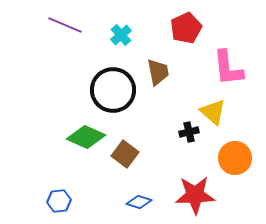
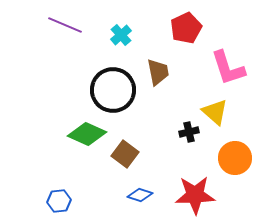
pink L-shape: rotated 12 degrees counterclockwise
yellow triangle: moved 2 px right
green diamond: moved 1 px right, 3 px up
blue diamond: moved 1 px right, 7 px up
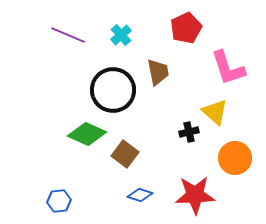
purple line: moved 3 px right, 10 px down
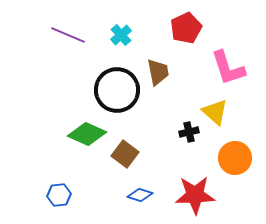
black circle: moved 4 px right
blue hexagon: moved 6 px up
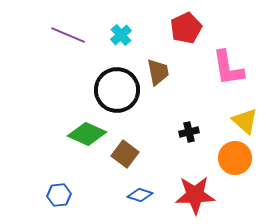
pink L-shape: rotated 9 degrees clockwise
yellow triangle: moved 30 px right, 9 px down
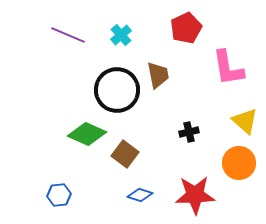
brown trapezoid: moved 3 px down
orange circle: moved 4 px right, 5 px down
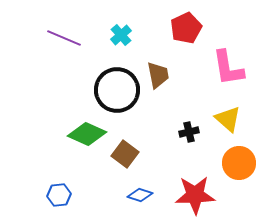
purple line: moved 4 px left, 3 px down
yellow triangle: moved 17 px left, 2 px up
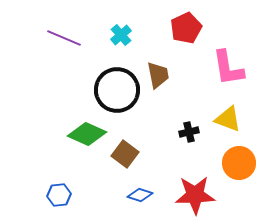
yellow triangle: rotated 20 degrees counterclockwise
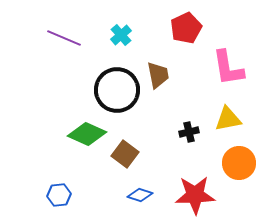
yellow triangle: rotated 32 degrees counterclockwise
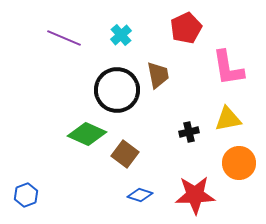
blue hexagon: moved 33 px left; rotated 15 degrees counterclockwise
